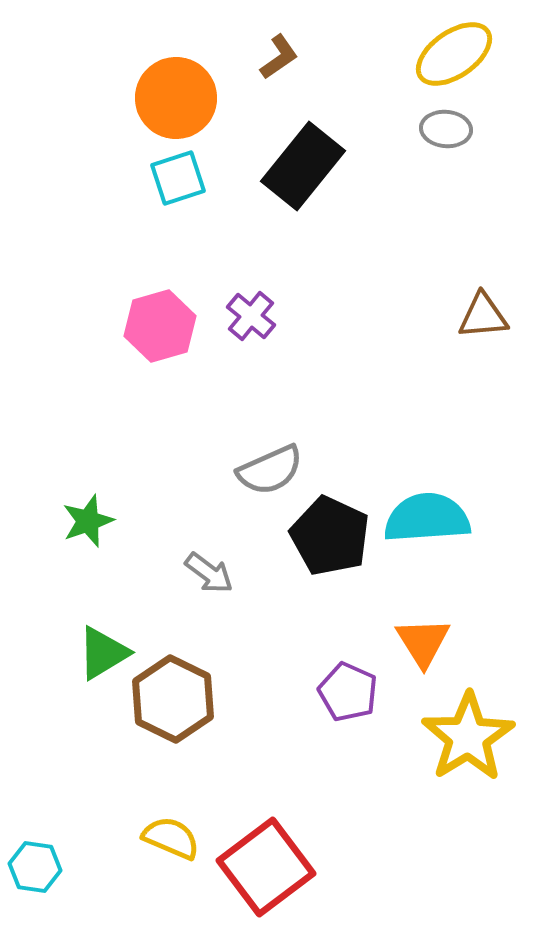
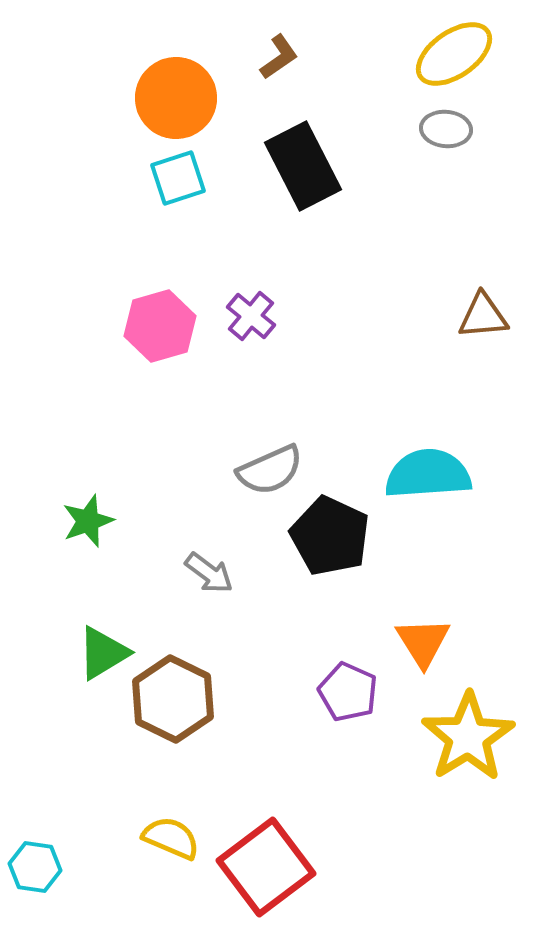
black rectangle: rotated 66 degrees counterclockwise
cyan semicircle: moved 1 px right, 44 px up
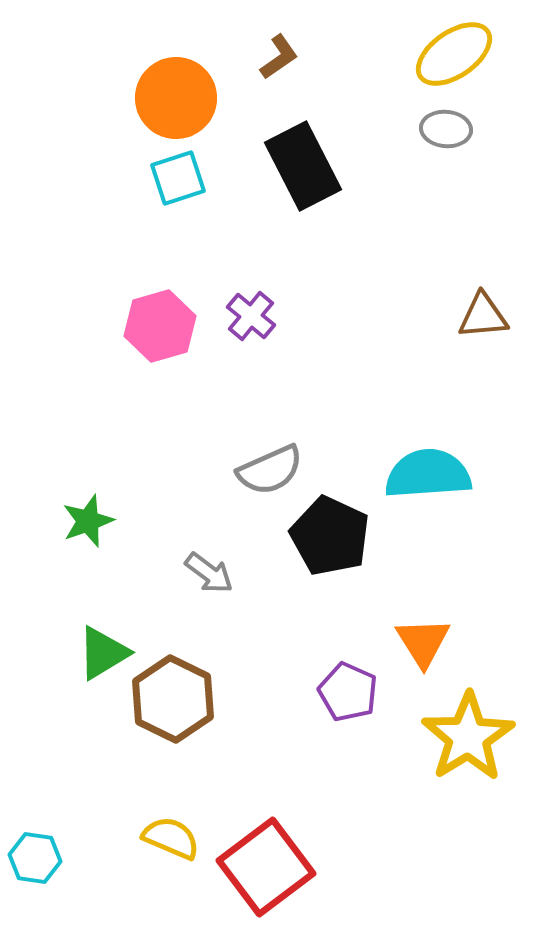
cyan hexagon: moved 9 px up
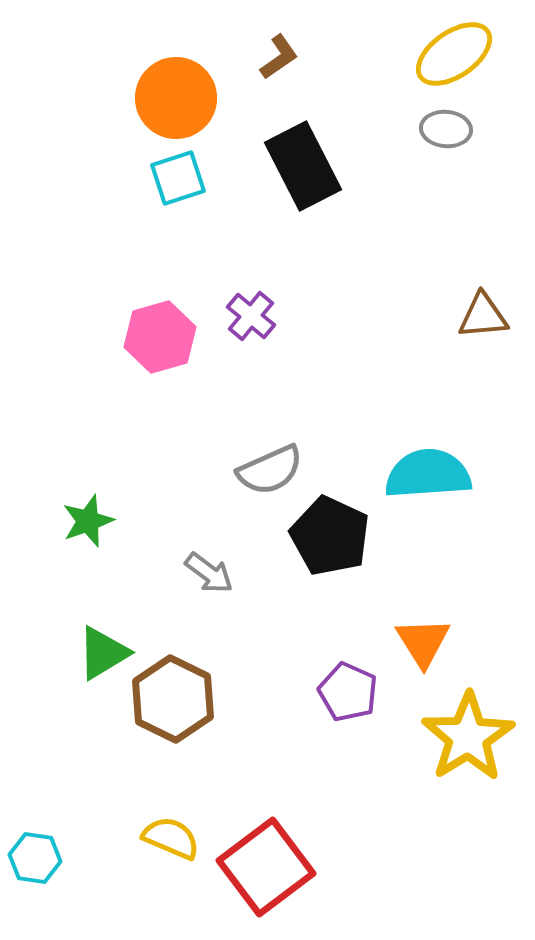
pink hexagon: moved 11 px down
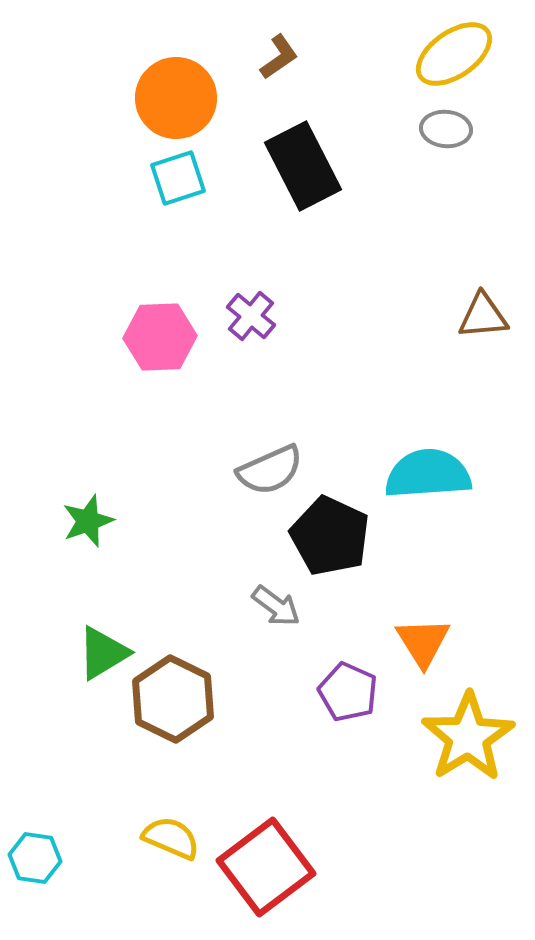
pink hexagon: rotated 14 degrees clockwise
gray arrow: moved 67 px right, 33 px down
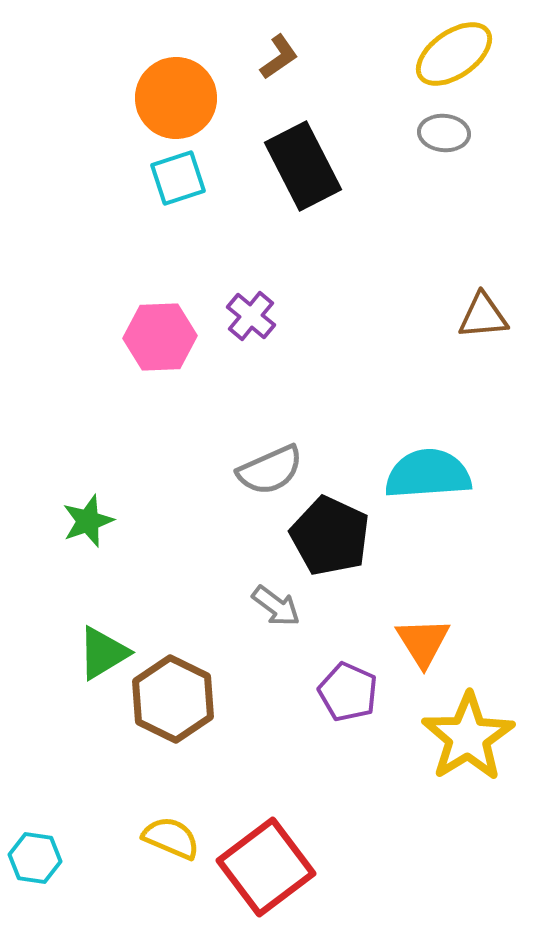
gray ellipse: moved 2 px left, 4 px down
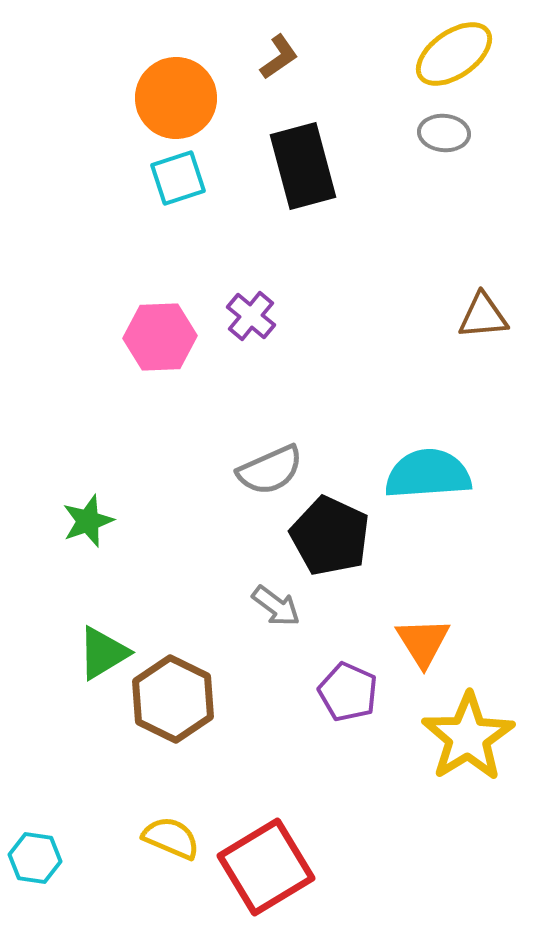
black rectangle: rotated 12 degrees clockwise
red square: rotated 6 degrees clockwise
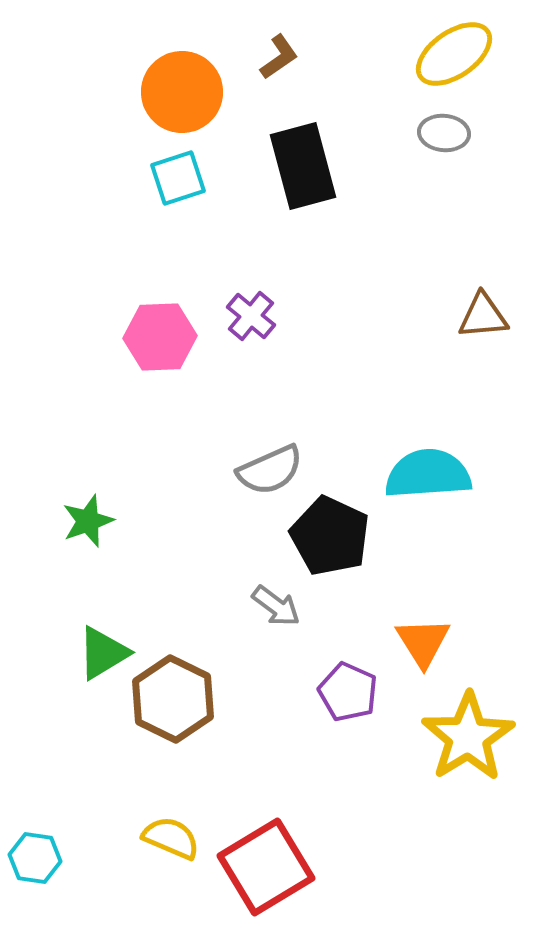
orange circle: moved 6 px right, 6 px up
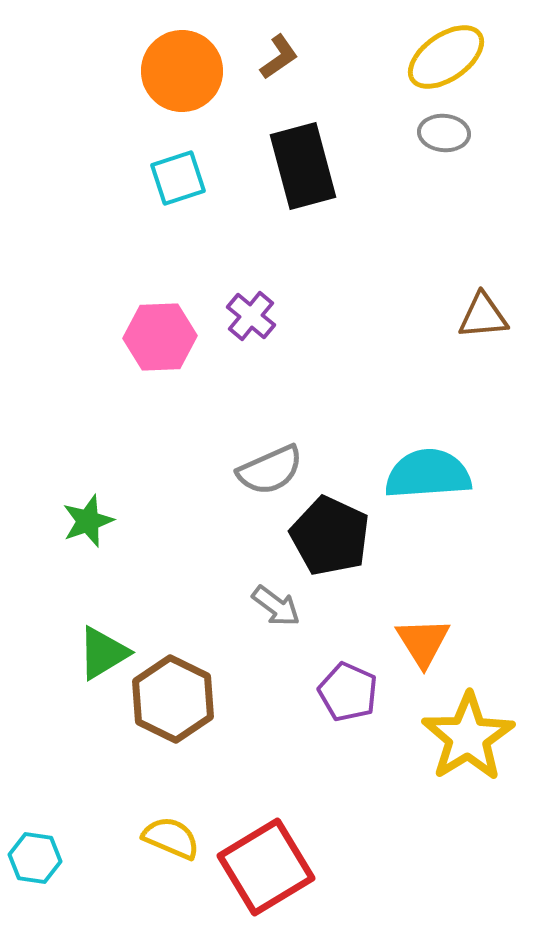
yellow ellipse: moved 8 px left, 3 px down
orange circle: moved 21 px up
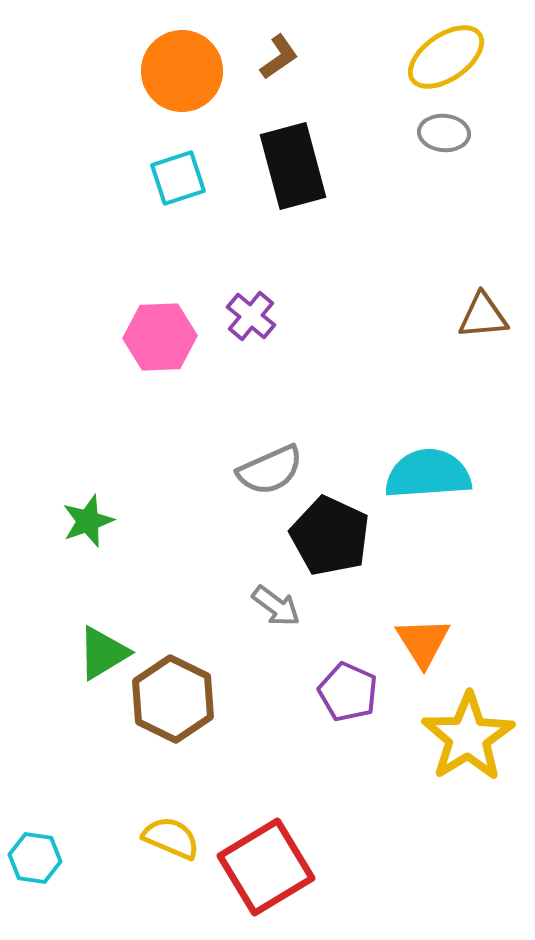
black rectangle: moved 10 px left
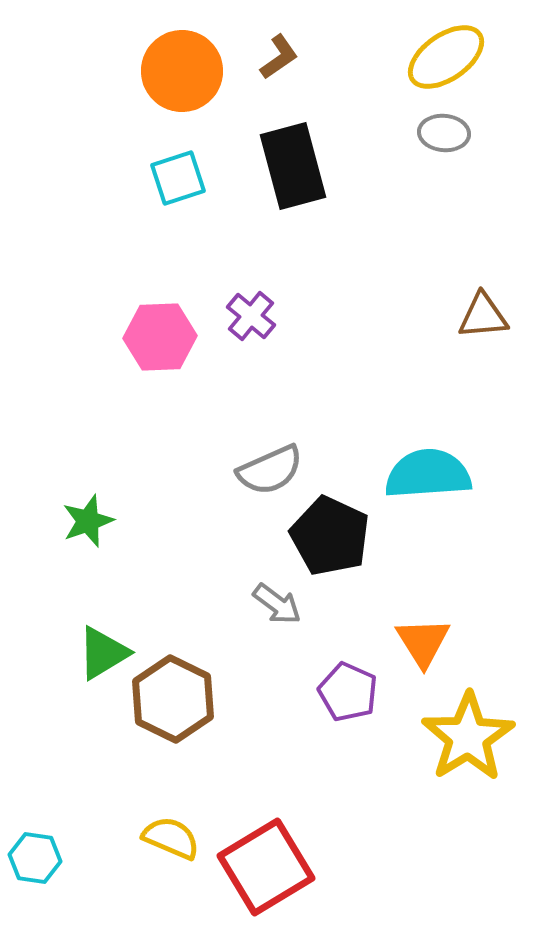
gray arrow: moved 1 px right, 2 px up
